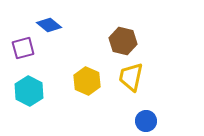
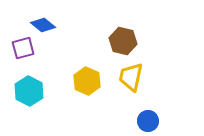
blue diamond: moved 6 px left
blue circle: moved 2 px right
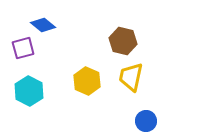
blue circle: moved 2 px left
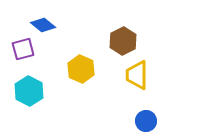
brown hexagon: rotated 20 degrees clockwise
purple square: moved 1 px down
yellow trapezoid: moved 6 px right, 2 px up; rotated 12 degrees counterclockwise
yellow hexagon: moved 6 px left, 12 px up
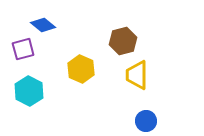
brown hexagon: rotated 12 degrees clockwise
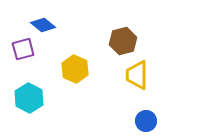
yellow hexagon: moved 6 px left
cyan hexagon: moved 7 px down
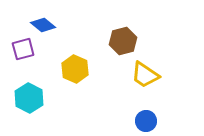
yellow trapezoid: moved 8 px right; rotated 56 degrees counterclockwise
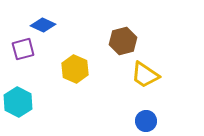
blue diamond: rotated 15 degrees counterclockwise
cyan hexagon: moved 11 px left, 4 px down
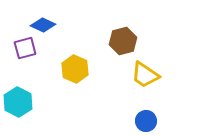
purple square: moved 2 px right, 1 px up
